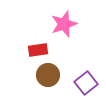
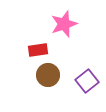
purple square: moved 1 px right, 2 px up
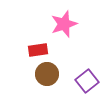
brown circle: moved 1 px left, 1 px up
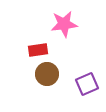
pink star: rotated 12 degrees clockwise
purple square: moved 3 px down; rotated 15 degrees clockwise
